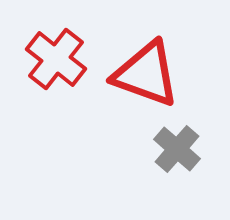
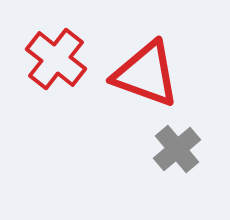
gray cross: rotated 9 degrees clockwise
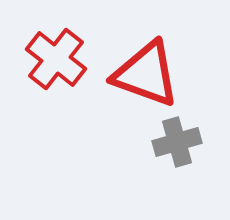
gray cross: moved 7 px up; rotated 24 degrees clockwise
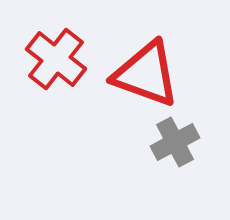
gray cross: moved 2 px left; rotated 12 degrees counterclockwise
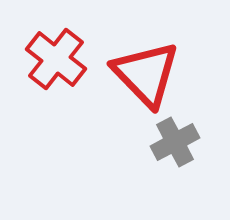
red triangle: rotated 26 degrees clockwise
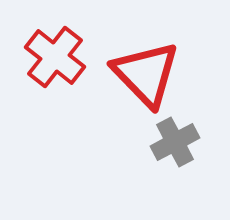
red cross: moved 1 px left, 2 px up
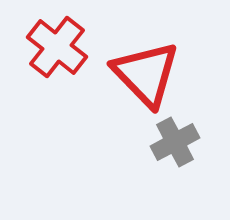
red cross: moved 2 px right, 10 px up
